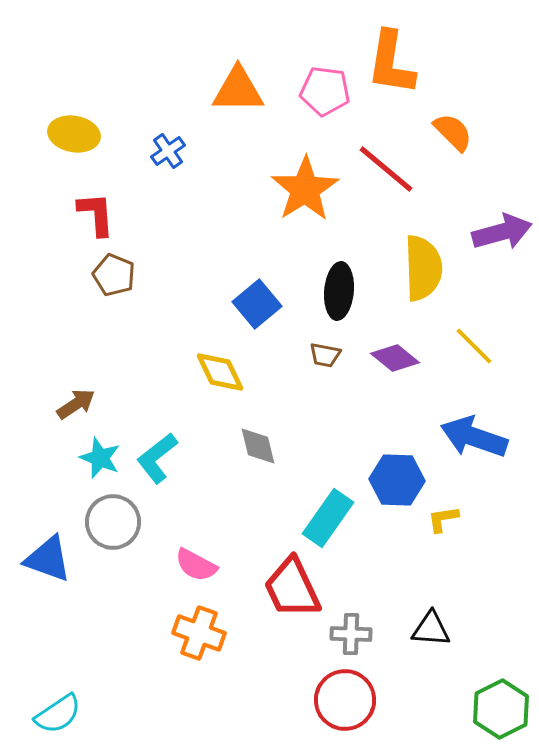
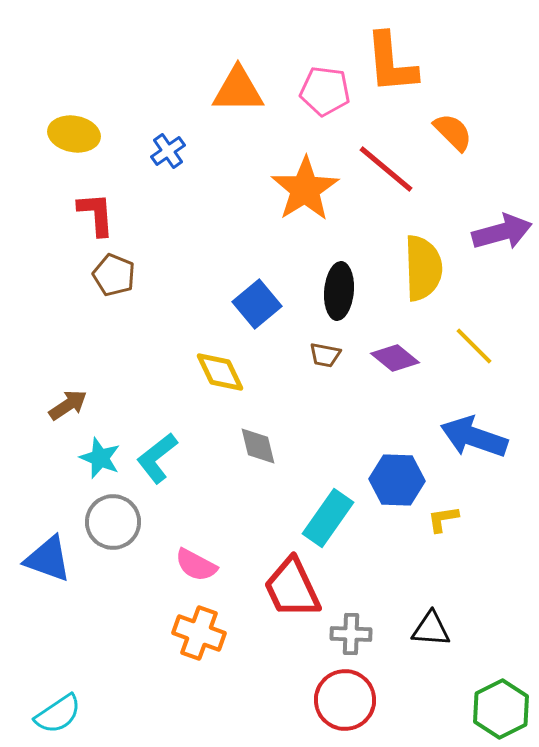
orange L-shape: rotated 14 degrees counterclockwise
brown arrow: moved 8 px left, 1 px down
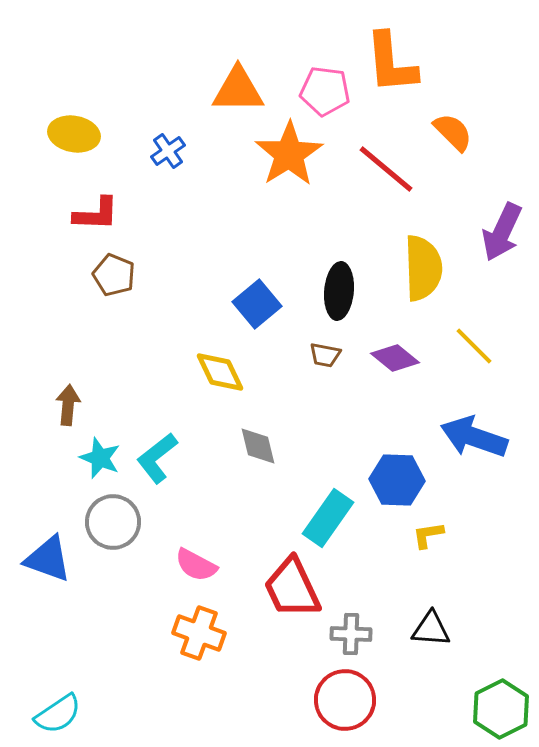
orange star: moved 16 px left, 35 px up
red L-shape: rotated 96 degrees clockwise
purple arrow: rotated 130 degrees clockwise
brown arrow: rotated 51 degrees counterclockwise
yellow L-shape: moved 15 px left, 16 px down
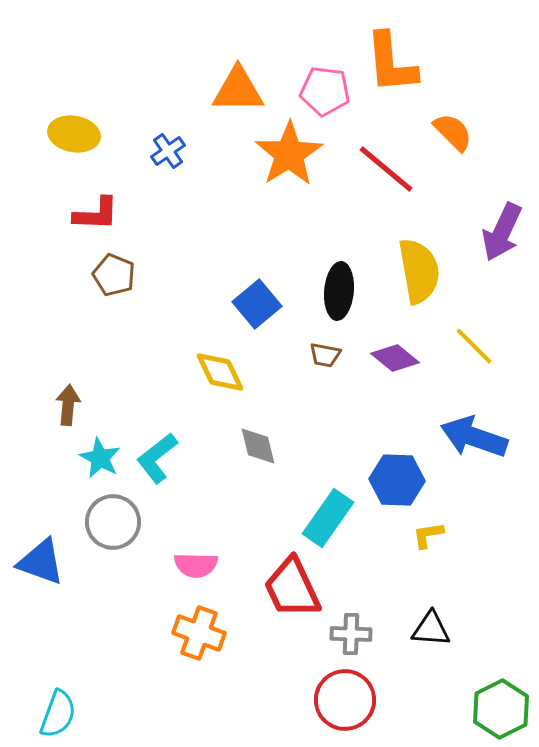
yellow semicircle: moved 4 px left, 3 px down; rotated 8 degrees counterclockwise
cyan star: rotated 6 degrees clockwise
blue triangle: moved 7 px left, 3 px down
pink semicircle: rotated 27 degrees counterclockwise
cyan semicircle: rotated 36 degrees counterclockwise
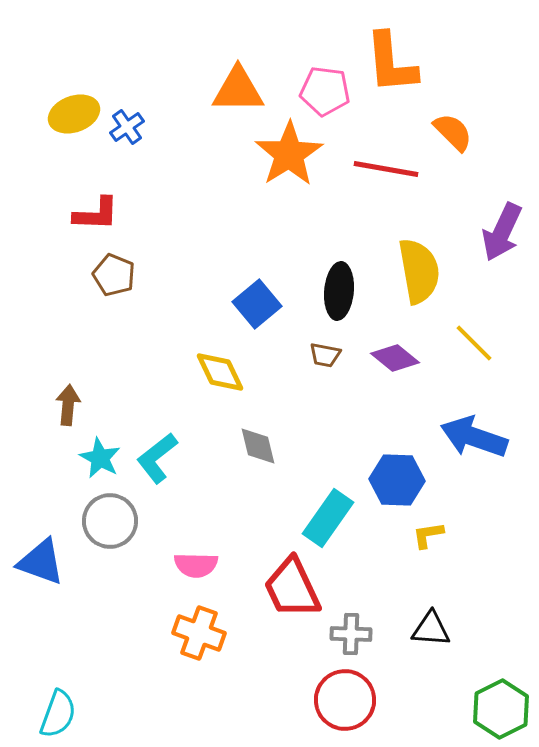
yellow ellipse: moved 20 px up; rotated 30 degrees counterclockwise
blue cross: moved 41 px left, 24 px up
red line: rotated 30 degrees counterclockwise
yellow line: moved 3 px up
gray circle: moved 3 px left, 1 px up
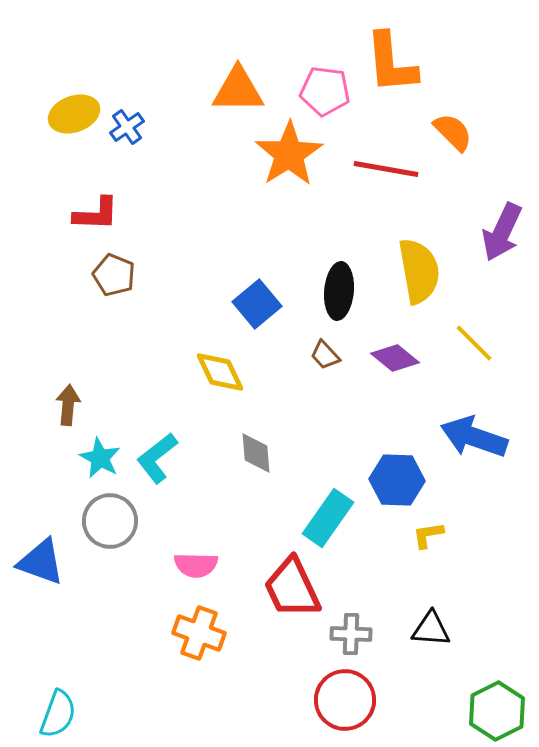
brown trapezoid: rotated 36 degrees clockwise
gray diamond: moved 2 px left, 7 px down; rotated 9 degrees clockwise
green hexagon: moved 4 px left, 2 px down
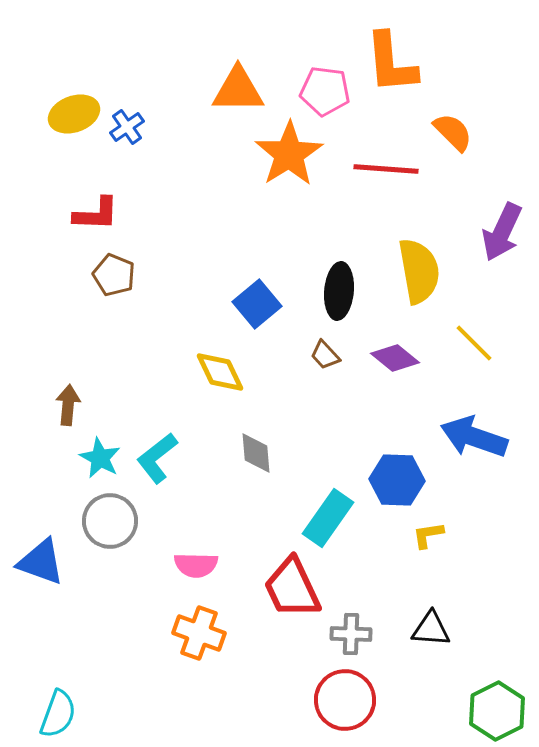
red line: rotated 6 degrees counterclockwise
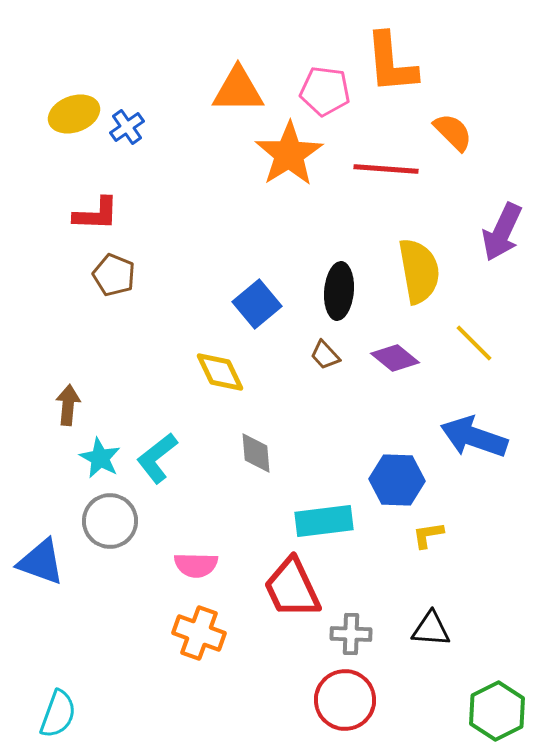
cyan rectangle: moved 4 px left, 3 px down; rotated 48 degrees clockwise
